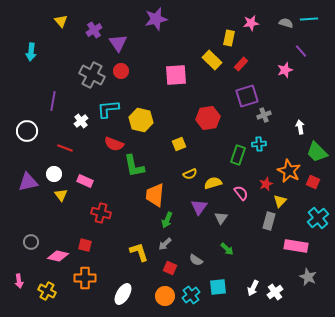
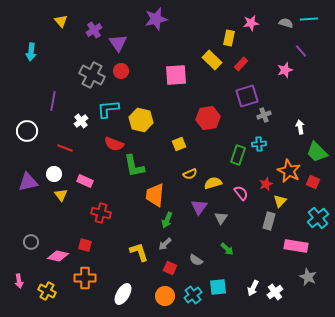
cyan cross at (191, 295): moved 2 px right
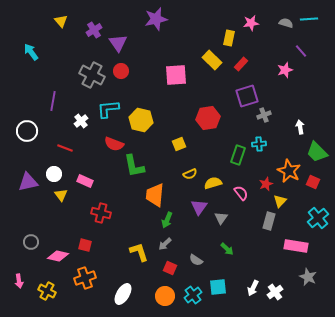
cyan arrow at (31, 52): rotated 138 degrees clockwise
orange cross at (85, 278): rotated 20 degrees counterclockwise
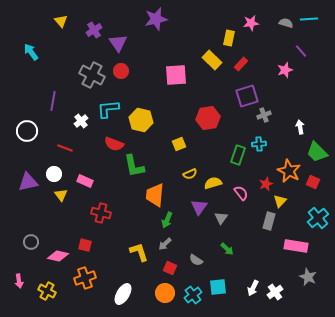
orange circle at (165, 296): moved 3 px up
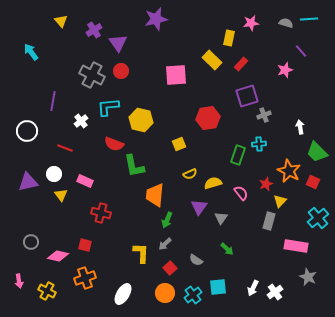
cyan L-shape at (108, 109): moved 2 px up
yellow L-shape at (139, 252): moved 2 px right, 1 px down; rotated 20 degrees clockwise
red square at (170, 268): rotated 24 degrees clockwise
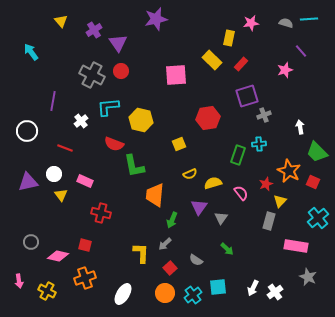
green arrow at (167, 220): moved 5 px right
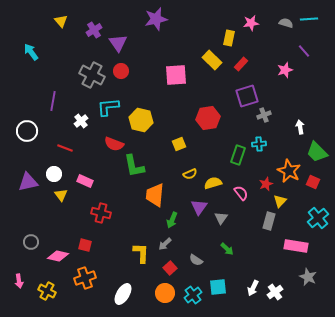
purple line at (301, 51): moved 3 px right
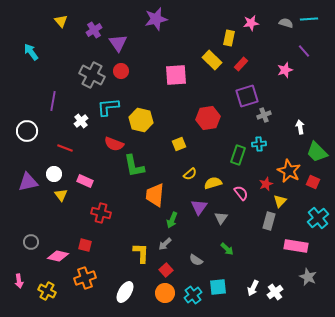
yellow semicircle at (190, 174): rotated 16 degrees counterclockwise
red square at (170, 268): moved 4 px left, 2 px down
white ellipse at (123, 294): moved 2 px right, 2 px up
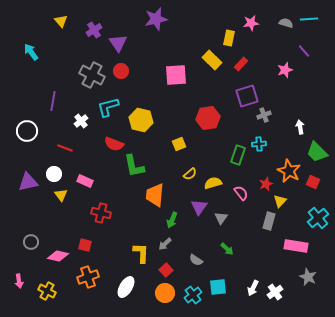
cyan L-shape at (108, 107): rotated 10 degrees counterclockwise
orange cross at (85, 278): moved 3 px right, 1 px up
white ellipse at (125, 292): moved 1 px right, 5 px up
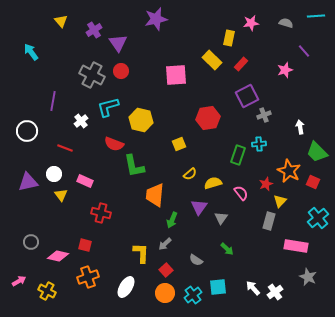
cyan line at (309, 19): moved 7 px right, 3 px up
purple square at (247, 96): rotated 10 degrees counterclockwise
pink arrow at (19, 281): rotated 112 degrees counterclockwise
white arrow at (253, 288): rotated 112 degrees clockwise
